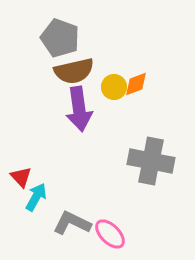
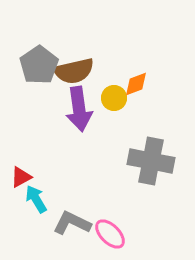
gray pentagon: moved 21 px left, 27 px down; rotated 18 degrees clockwise
yellow circle: moved 11 px down
red triangle: rotated 45 degrees clockwise
cyan arrow: moved 2 px down; rotated 60 degrees counterclockwise
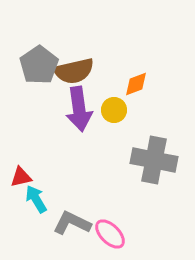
yellow circle: moved 12 px down
gray cross: moved 3 px right, 1 px up
red triangle: rotated 15 degrees clockwise
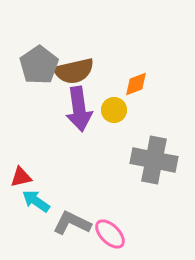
cyan arrow: moved 2 px down; rotated 24 degrees counterclockwise
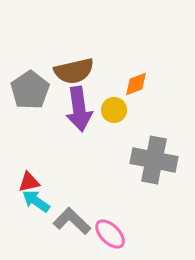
gray pentagon: moved 9 px left, 25 px down
red triangle: moved 8 px right, 5 px down
gray L-shape: moved 2 px up; rotated 18 degrees clockwise
